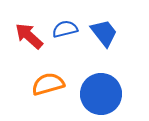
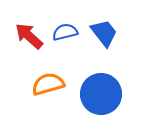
blue semicircle: moved 3 px down
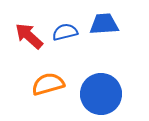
blue trapezoid: moved 9 px up; rotated 56 degrees counterclockwise
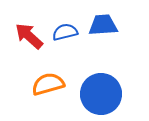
blue trapezoid: moved 1 px left, 1 px down
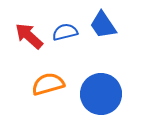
blue trapezoid: rotated 120 degrees counterclockwise
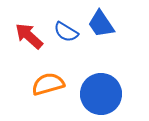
blue trapezoid: moved 2 px left, 1 px up
blue semicircle: moved 1 px right; rotated 135 degrees counterclockwise
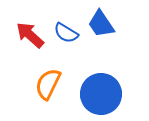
blue semicircle: moved 1 px down
red arrow: moved 1 px right, 1 px up
orange semicircle: rotated 48 degrees counterclockwise
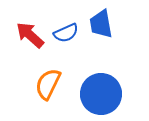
blue trapezoid: rotated 24 degrees clockwise
blue semicircle: rotated 55 degrees counterclockwise
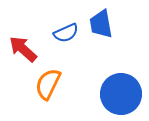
red arrow: moved 7 px left, 14 px down
blue circle: moved 20 px right
